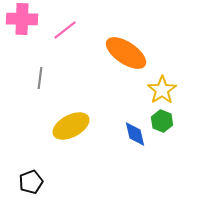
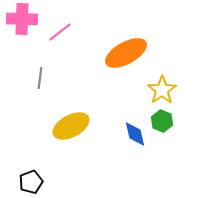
pink line: moved 5 px left, 2 px down
orange ellipse: rotated 63 degrees counterclockwise
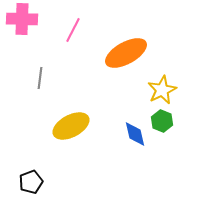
pink line: moved 13 px right, 2 px up; rotated 25 degrees counterclockwise
yellow star: rotated 8 degrees clockwise
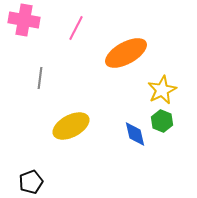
pink cross: moved 2 px right, 1 px down; rotated 8 degrees clockwise
pink line: moved 3 px right, 2 px up
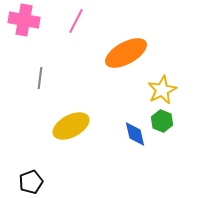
pink line: moved 7 px up
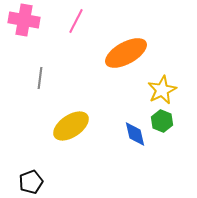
yellow ellipse: rotated 6 degrees counterclockwise
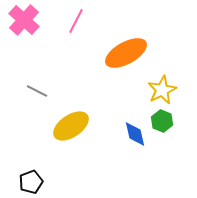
pink cross: rotated 32 degrees clockwise
gray line: moved 3 px left, 13 px down; rotated 70 degrees counterclockwise
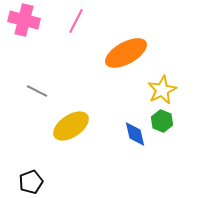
pink cross: rotated 28 degrees counterclockwise
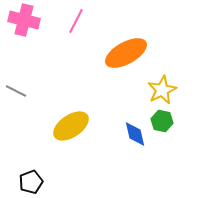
gray line: moved 21 px left
green hexagon: rotated 10 degrees counterclockwise
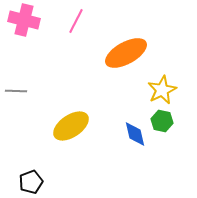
gray line: rotated 25 degrees counterclockwise
